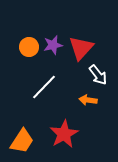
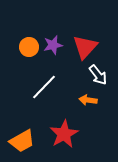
red triangle: moved 4 px right, 1 px up
orange trapezoid: rotated 28 degrees clockwise
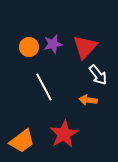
purple star: moved 1 px up
white line: rotated 72 degrees counterclockwise
orange trapezoid: rotated 8 degrees counterclockwise
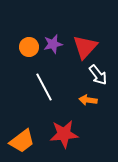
red star: rotated 24 degrees clockwise
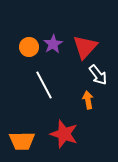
purple star: rotated 18 degrees counterclockwise
white line: moved 2 px up
orange arrow: rotated 72 degrees clockwise
red star: rotated 24 degrees clockwise
orange trapezoid: rotated 36 degrees clockwise
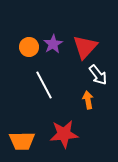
red star: rotated 24 degrees counterclockwise
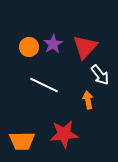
white arrow: moved 2 px right
white line: rotated 36 degrees counterclockwise
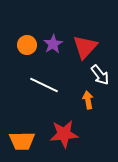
orange circle: moved 2 px left, 2 px up
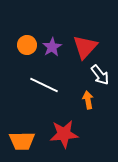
purple star: moved 1 px left, 3 px down
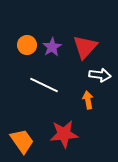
white arrow: rotated 45 degrees counterclockwise
orange trapezoid: rotated 124 degrees counterclockwise
